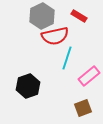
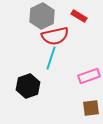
cyan line: moved 16 px left
pink rectangle: rotated 20 degrees clockwise
brown square: moved 8 px right; rotated 12 degrees clockwise
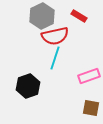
cyan line: moved 4 px right
brown square: rotated 18 degrees clockwise
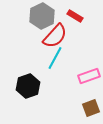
red rectangle: moved 4 px left
red semicircle: rotated 36 degrees counterclockwise
cyan line: rotated 10 degrees clockwise
brown square: rotated 30 degrees counterclockwise
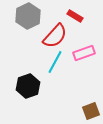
gray hexagon: moved 14 px left
cyan line: moved 4 px down
pink rectangle: moved 5 px left, 23 px up
brown square: moved 3 px down
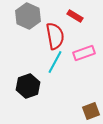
gray hexagon: rotated 10 degrees counterclockwise
red semicircle: rotated 52 degrees counterclockwise
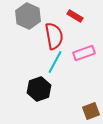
red semicircle: moved 1 px left
black hexagon: moved 11 px right, 3 px down
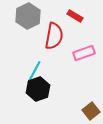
gray hexagon: rotated 10 degrees clockwise
red semicircle: rotated 20 degrees clockwise
cyan line: moved 21 px left, 10 px down
black hexagon: moved 1 px left
brown square: rotated 18 degrees counterclockwise
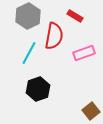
cyan line: moved 5 px left, 19 px up
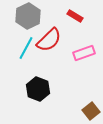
red semicircle: moved 5 px left, 4 px down; rotated 36 degrees clockwise
cyan line: moved 3 px left, 5 px up
black hexagon: rotated 20 degrees counterclockwise
